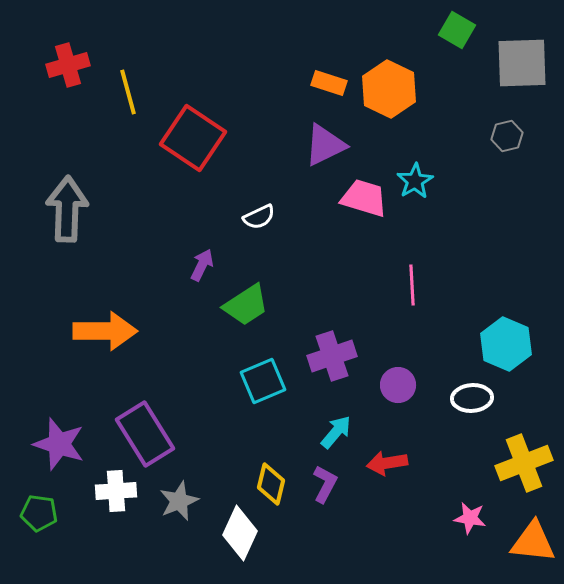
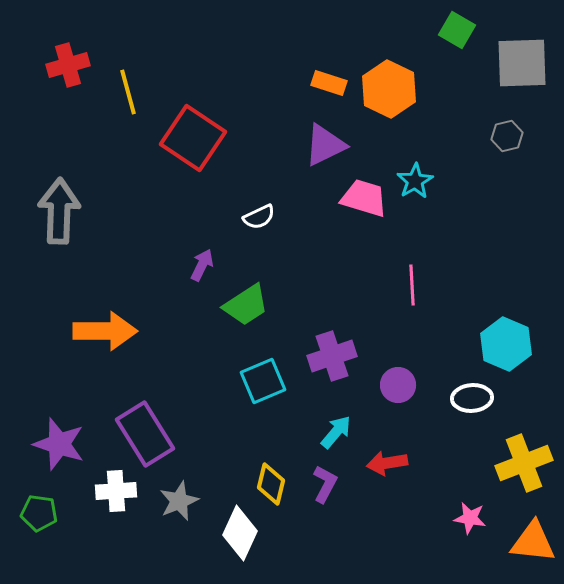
gray arrow: moved 8 px left, 2 px down
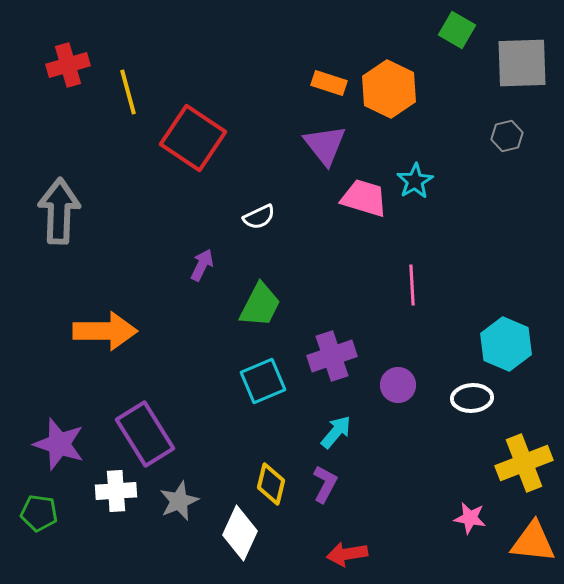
purple triangle: rotated 42 degrees counterclockwise
green trapezoid: moved 14 px right; rotated 30 degrees counterclockwise
red arrow: moved 40 px left, 91 px down
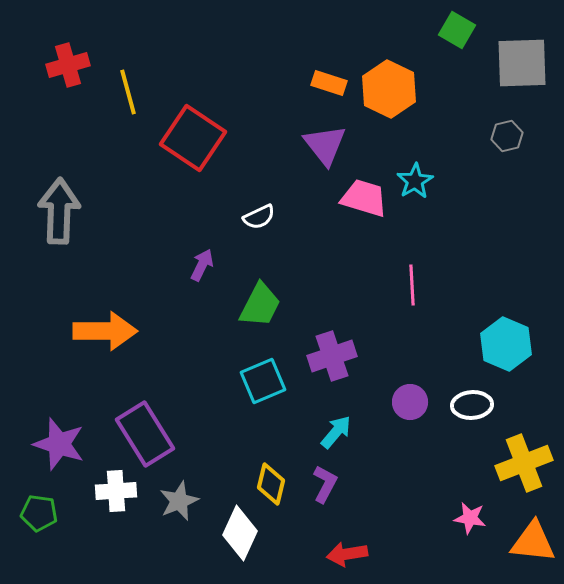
purple circle: moved 12 px right, 17 px down
white ellipse: moved 7 px down
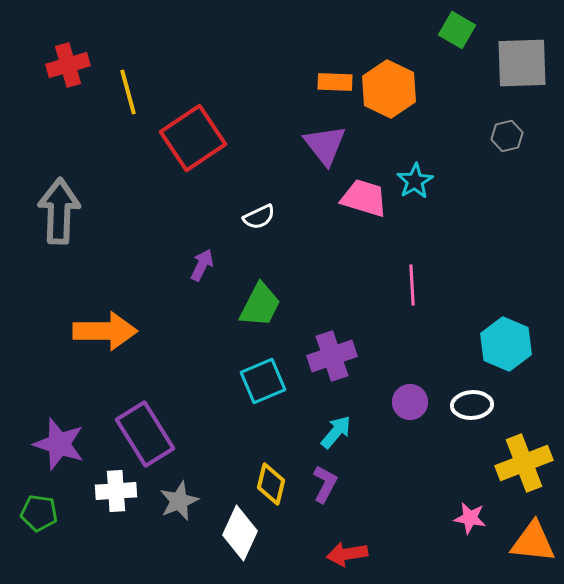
orange rectangle: moved 6 px right, 1 px up; rotated 16 degrees counterclockwise
red square: rotated 22 degrees clockwise
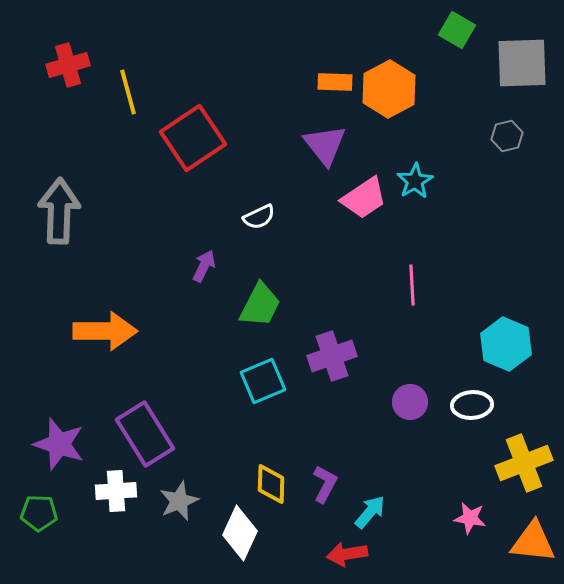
orange hexagon: rotated 6 degrees clockwise
pink trapezoid: rotated 129 degrees clockwise
purple arrow: moved 2 px right, 1 px down
cyan arrow: moved 34 px right, 80 px down
yellow diamond: rotated 12 degrees counterclockwise
green pentagon: rotated 6 degrees counterclockwise
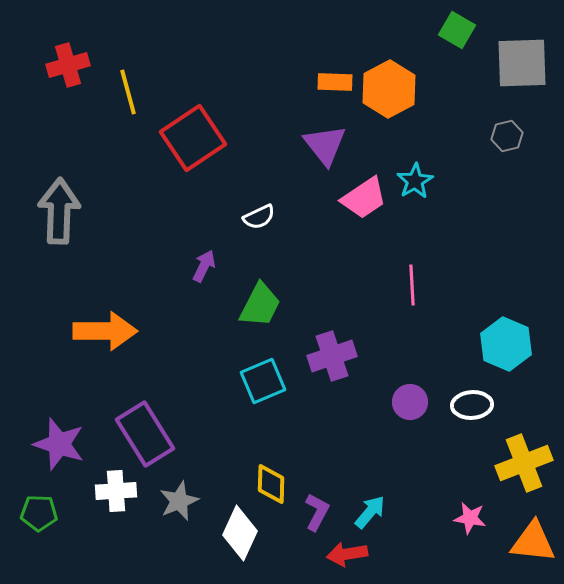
purple L-shape: moved 8 px left, 28 px down
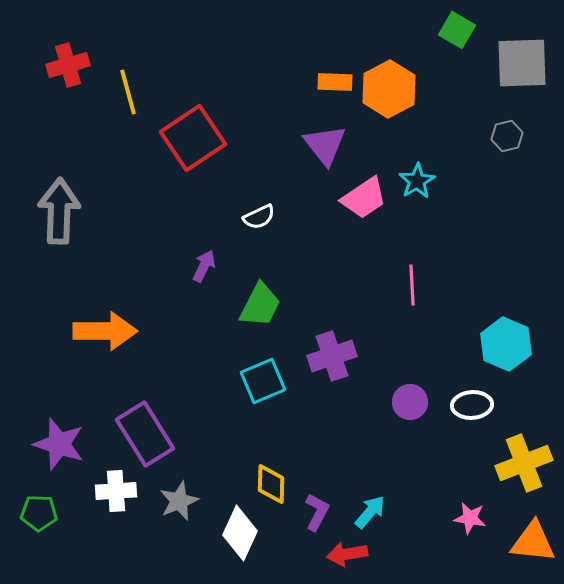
cyan star: moved 2 px right
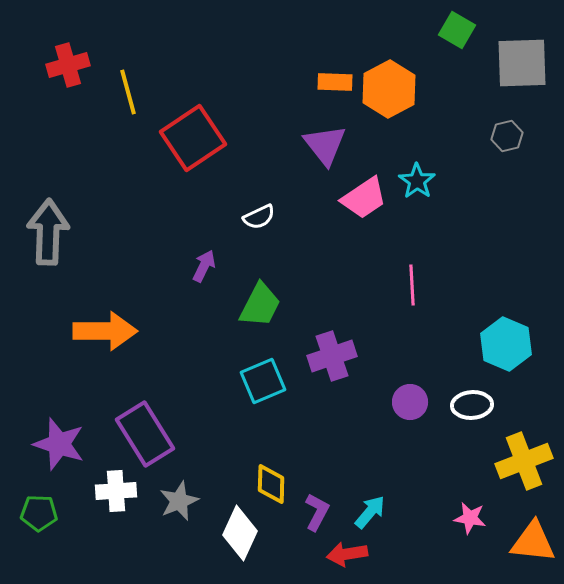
cyan star: rotated 6 degrees counterclockwise
gray arrow: moved 11 px left, 21 px down
yellow cross: moved 2 px up
